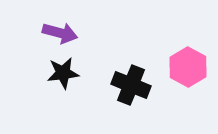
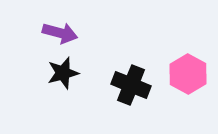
pink hexagon: moved 7 px down
black star: rotated 8 degrees counterclockwise
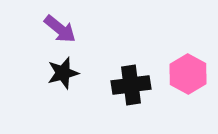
purple arrow: moved 4 px up; rotated 24 degrees clockwise
black cross: rotated 30 degrees counterclockwise
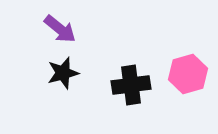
pink hexagon: rotated 15 degrees clockwise
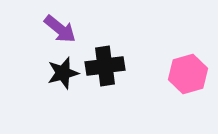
black cross: moved 26 px left, 19 px up
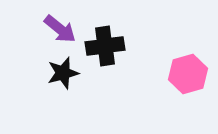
black cross: moved 20 px up
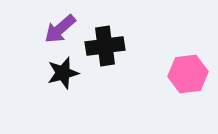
purple arrow: rotated 100 degrees clockwise
pink hexagon: rotated 9 degrees clockwise
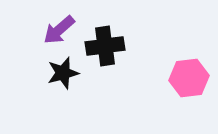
purple arrow: moved 1 px left, 1 px down
pink hexagon: moved 1 px right, 4 px down
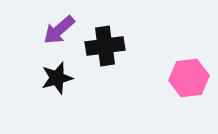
black star: moved 6 px left, 5 px down
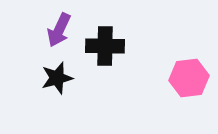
purple arrow: rotated 24 degrees counterclockwise
black cross: rotated 9 degrees clockwise
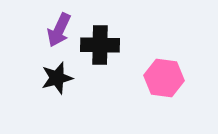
black cross: moved 5 px left, 1 px up
pink hexagon: moved 25 px left; rotated 15 degrees clockwise
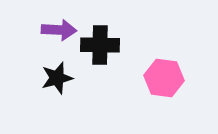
purple arrow: rotated 112 degrees counterclockwise
